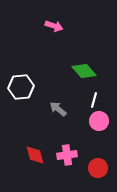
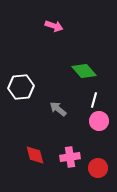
pink cross: moved 3 px right, 2 px down
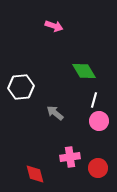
green diamond: rotated 10 degrees clockwise
gray arrow: moved 3 px left, 4 px down
red diamond: moved 19 px down
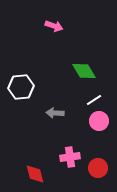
white line: rotated 42 degrees clockwise
gray arrow: rotated 36 degrees counterclockwise
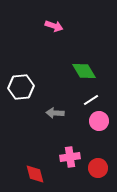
white line: moved 3 px left
